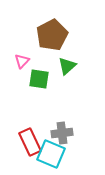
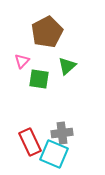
brown pentagon: moved 5 px left, 3 px up
cyan square: moved 3 px right
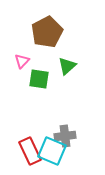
gray cross: moved 3 px right, 3 px down
red rectangle: moved 9 px down
cyan square: moved 2 px left, 3 px up
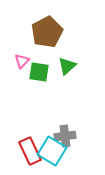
green square: moved 7 px up
cyan square: rotated 8 degrees clockwise
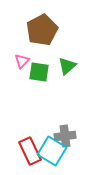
brown pentagon: moved 5 px left, 2 px up
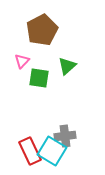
green square: moved 6 px down
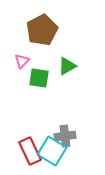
green triangle: rotated 12 degrees clockwise
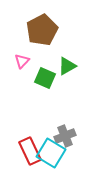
green square: moved 6 px right; rotated 15 degrees clockwise
gray cross: rotated 15 degrees counterclockwise
cyan square: moved 1 px left, 2 px down
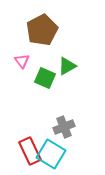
pink triangle: rotated 21 degrees counterclockwise
gray cross: moved 1 px left, 9 px up
cyan square: moved 1 px down
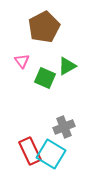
brown pentagon: moved 2 px right, 3 px up
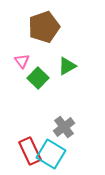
brown pentagon: rotated 8 degrees clockwise
green square: moved 7 px left; rotated 20 degrees clockwise
gray cross: rotated 15 degrees counterclockwise
